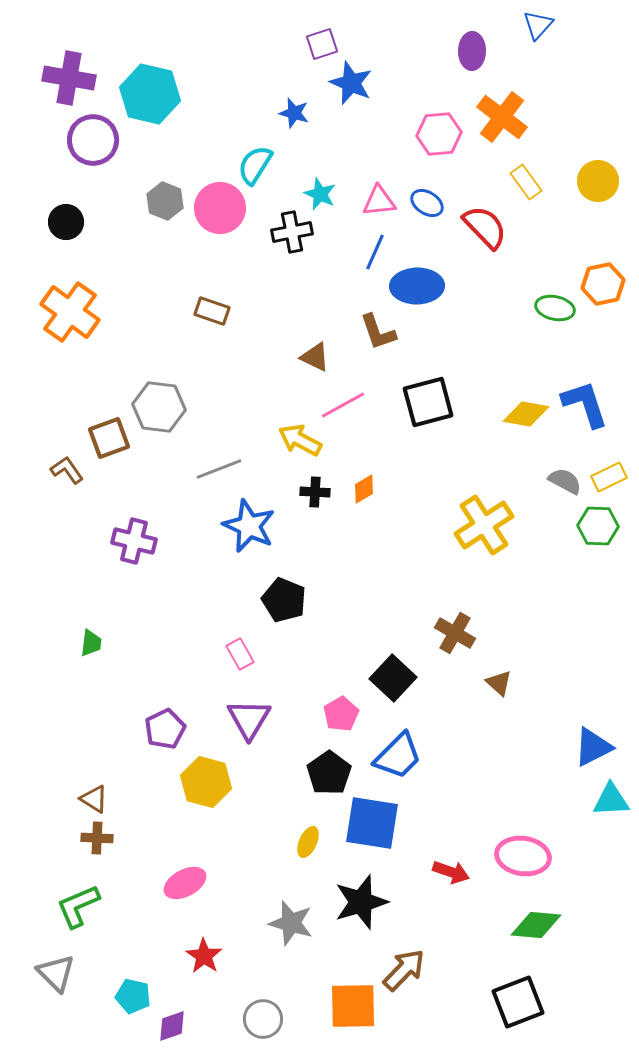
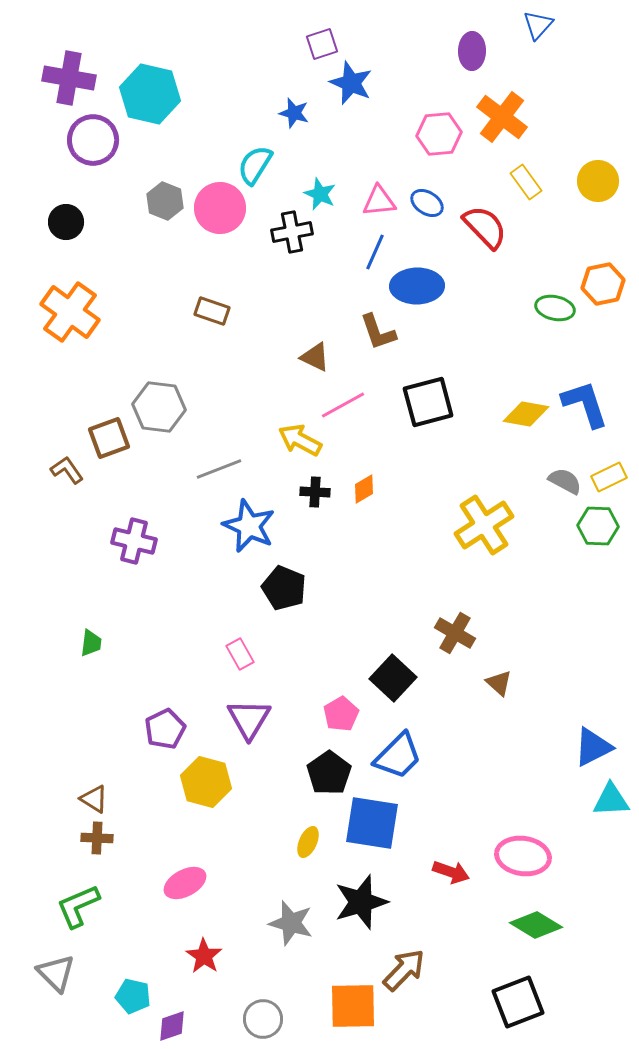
black pentagon at (284, 600): moved 12 px up
green diamond at (536, 925): rotated 27 degrees clockwise
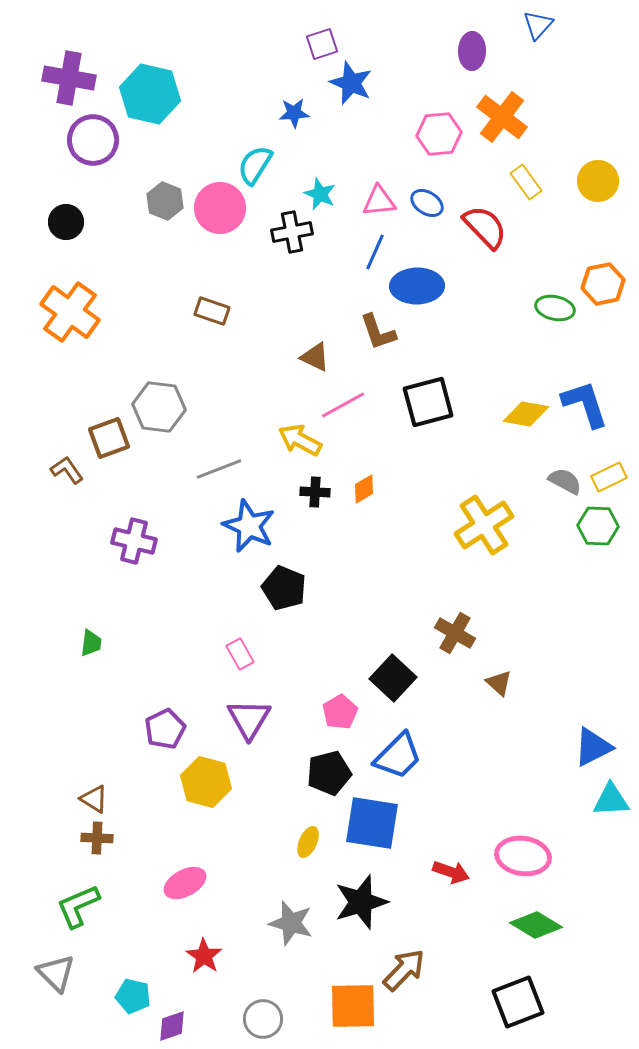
blue star at (294, 113): rotated 20 degrees counterclockwise
pink pentagon at (341, 714): moved 1 px left, 2 px up
black pentagon at (329, 773): rotated 21 degrees clockwise
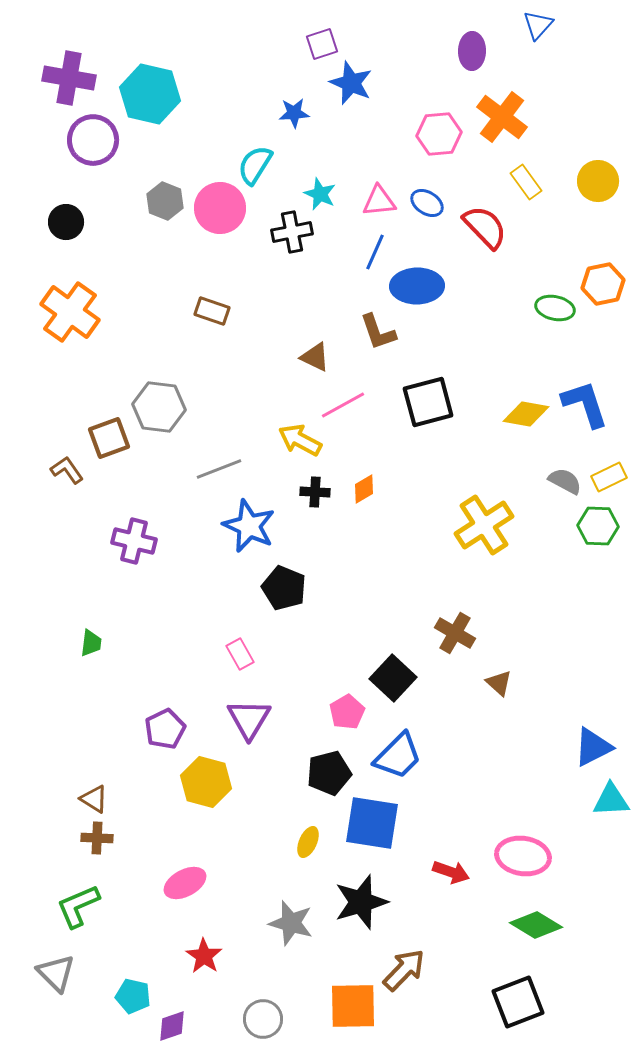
pink pentagon at (340, 712): moved 7 px right
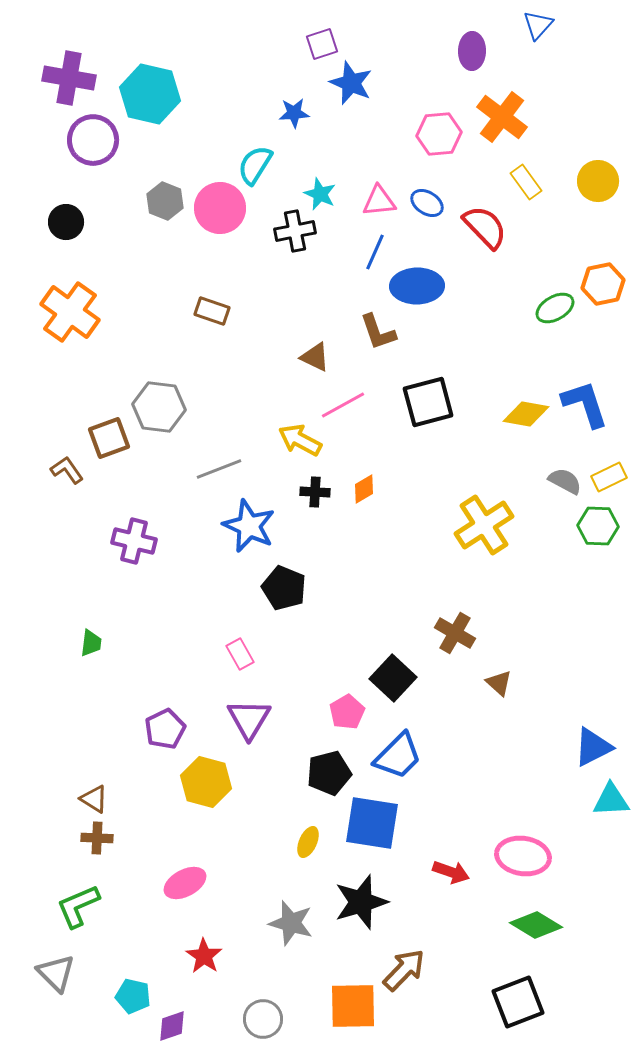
black cross at (292, 232): moved 3 px right, 1 px up
green ellipse at (555, 308): rotated 42 degrees counterclockwise
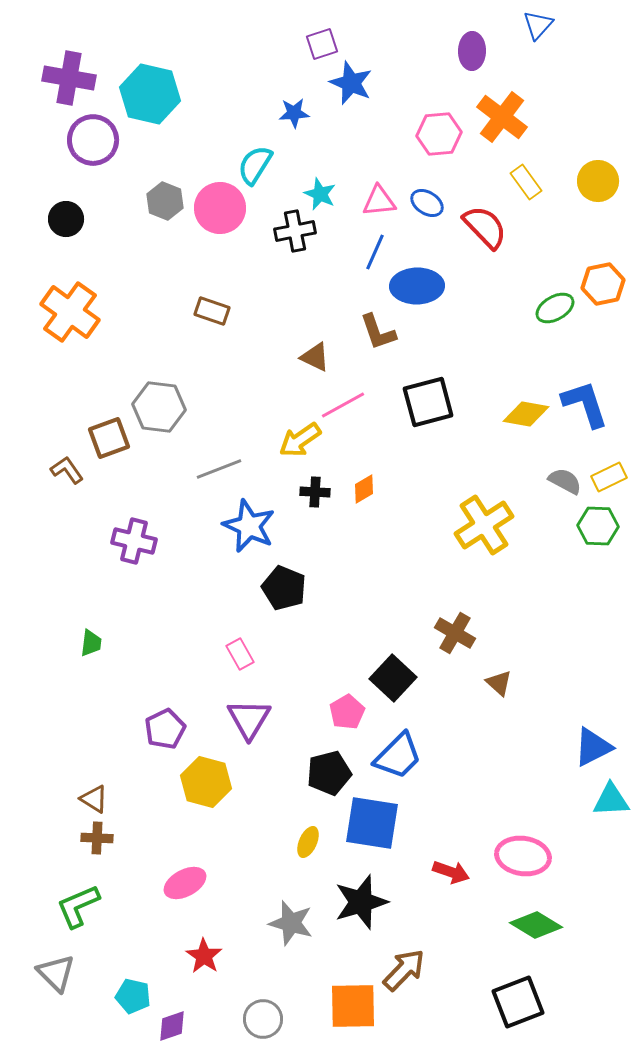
black circle at (66, 222): moved 3 px up
yellow arrow at (300, 440): rotated 63 degrees counterclockwise
